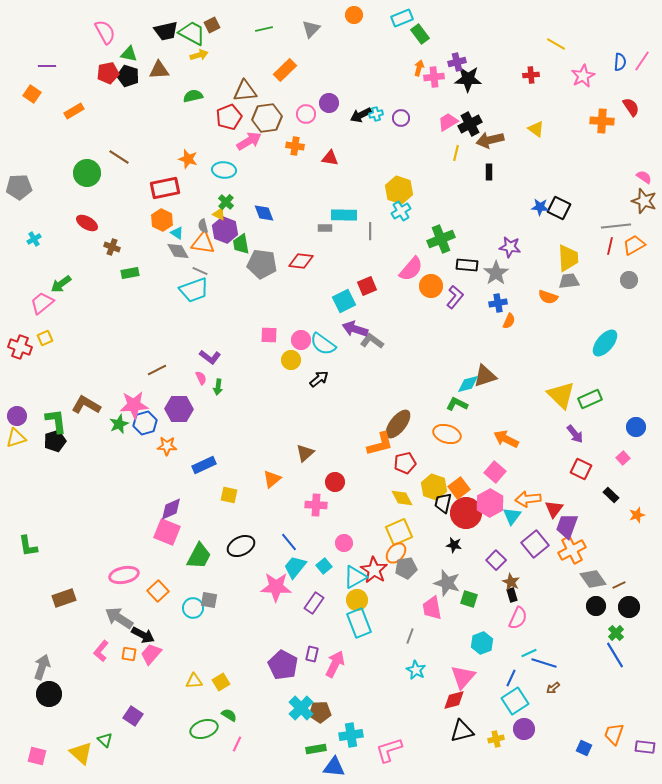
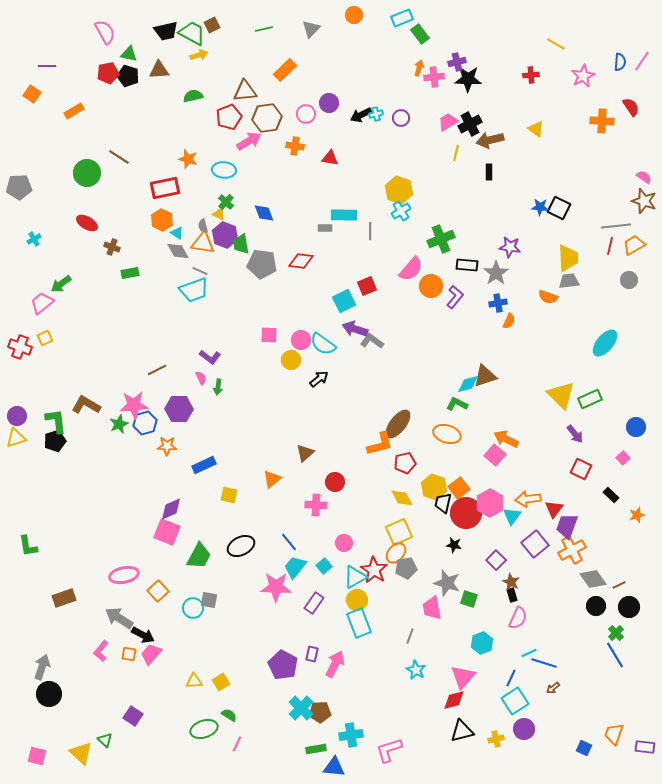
purple hexagon at (225, 230): moved 5 px down
pink square at (495, 472): moved 17 px up
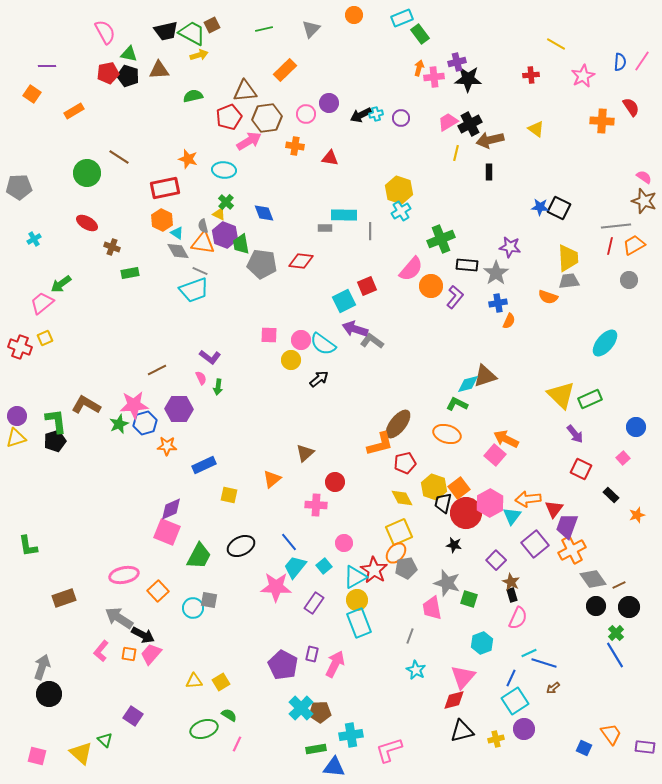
orange trapezoid at (614, 734): moved 3 px left; rotated 125 degrees clockwise
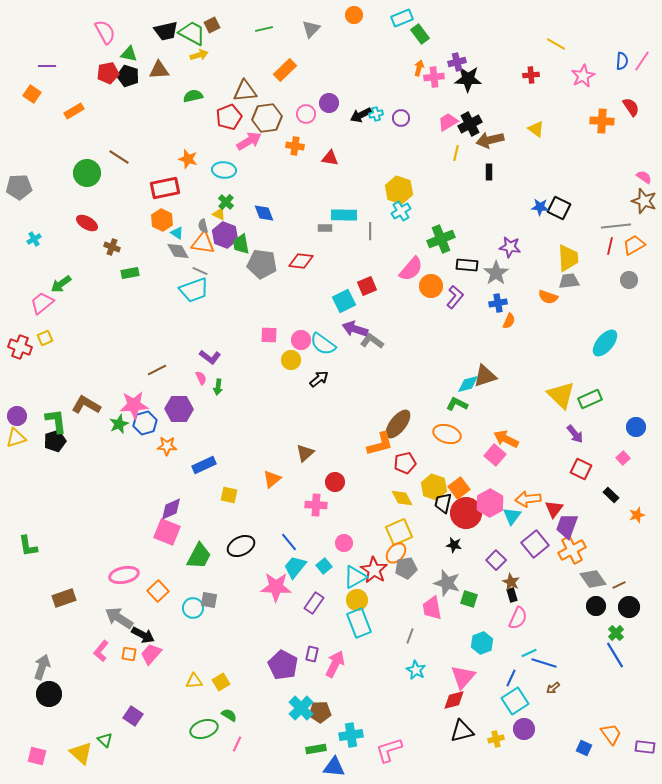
blue semicircle at (620, 62): moved 2 px right, 1 px up
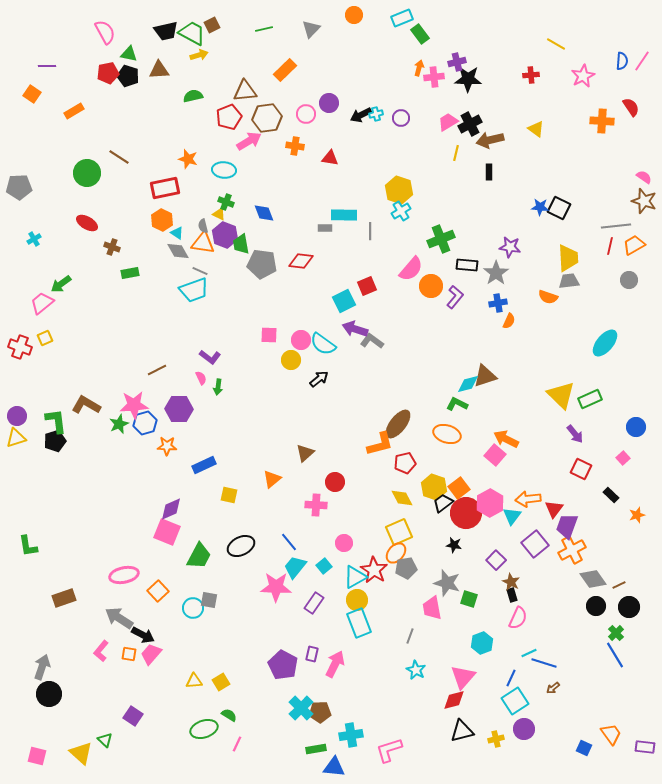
green cross at (226, 202): rotated 21 degrees counterclockwise
black trapezoid at (443, 503): rotated 40 degrees clockwise
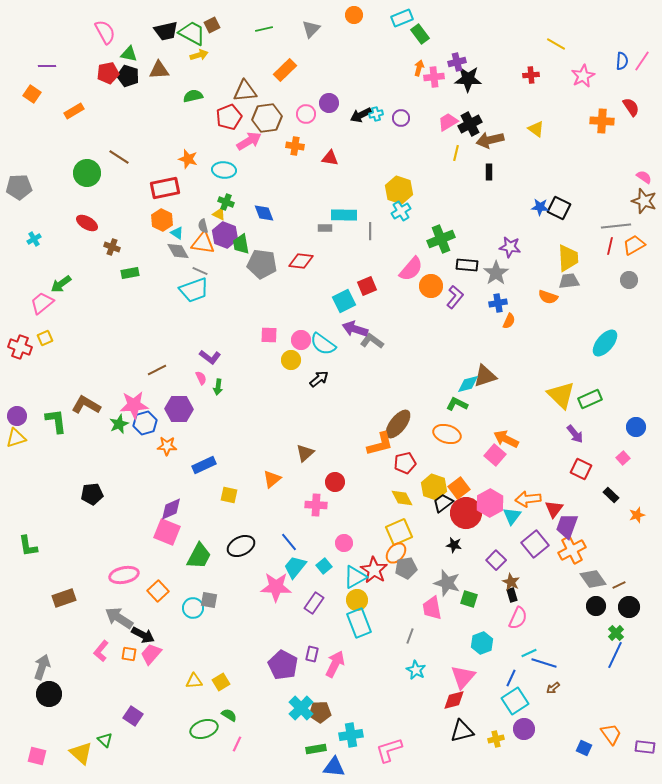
black pentagon at (55, 441): moved 37 px right, 53 px down; rotated 10 degrees clockwise
blue line at (615, 655): rotated 56 degrees clockwise
